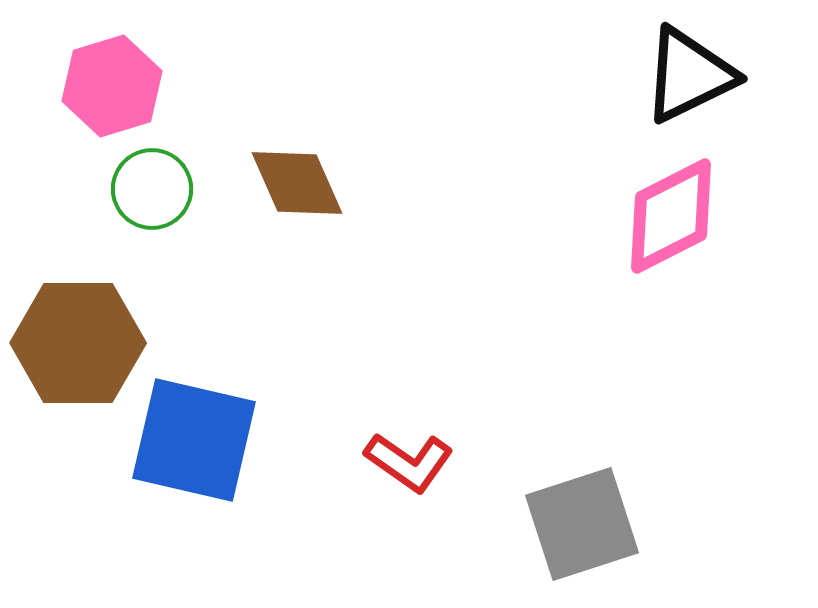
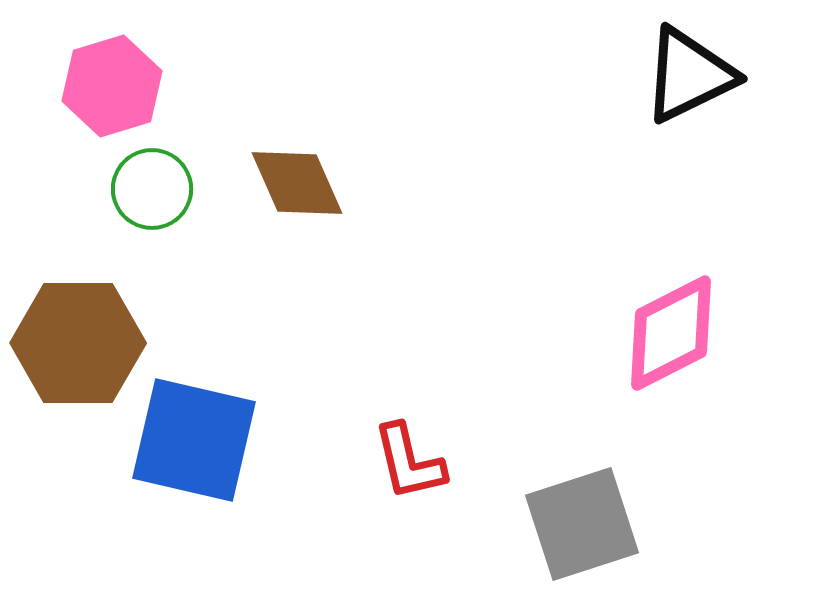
pink diamond: moved 117 px down
red L-shape: rotated 42 degrees clockwise
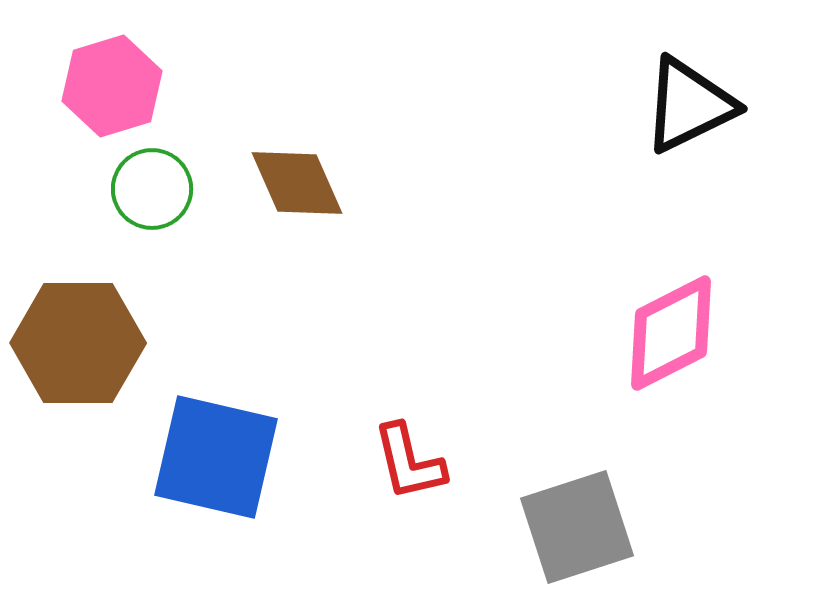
black triangle: moved 30 px down
blue square: moved 22 px right, 17 px down
gray square: moved 5 px left, 3 px down
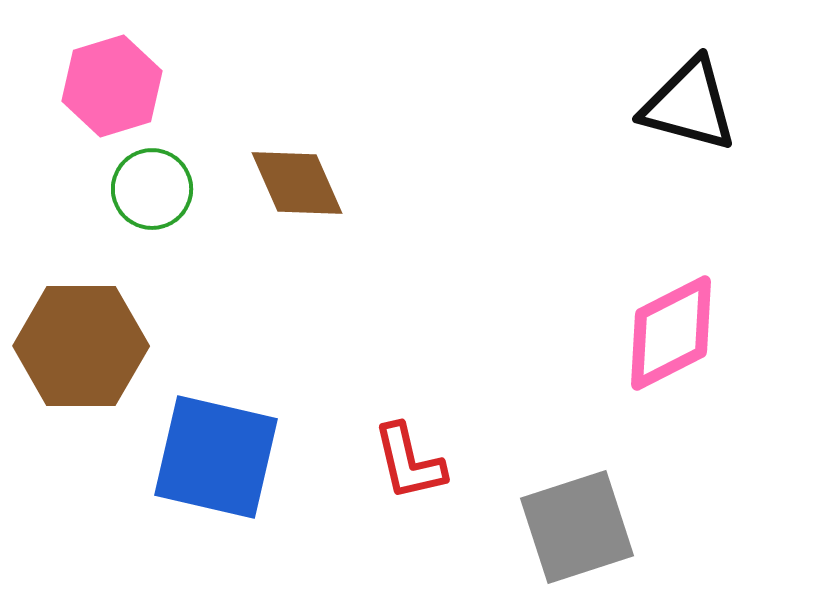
black triangle: rotated 41 degrees clockwise
brown hexagon: moved 3 px right, 3 px down
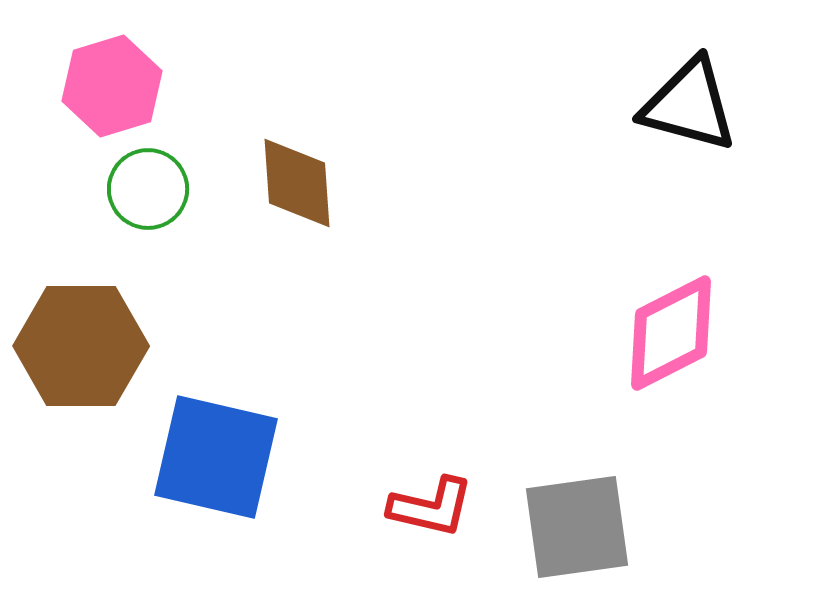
brown diamond: rotated 20 degrees clockwise
green circle: moved 4 px left
red L-shape: moved 22 px right, 45 px down; rotated 64 degrees counterclockwise
gray square: rotated 10 degrees clockwise
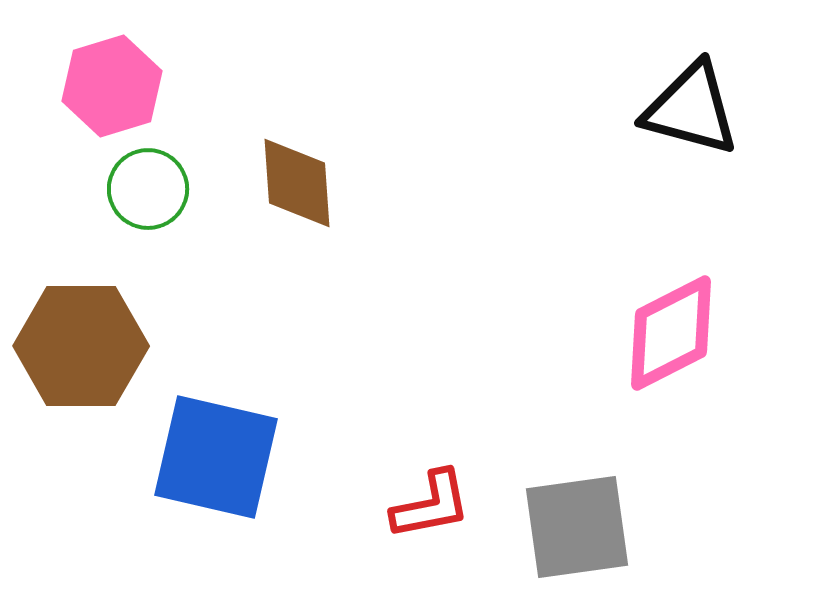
black triangle: moved 2 px right, 4 px down
red L-shape: moved 2 px up; rotated 24 degrees counterclockwise
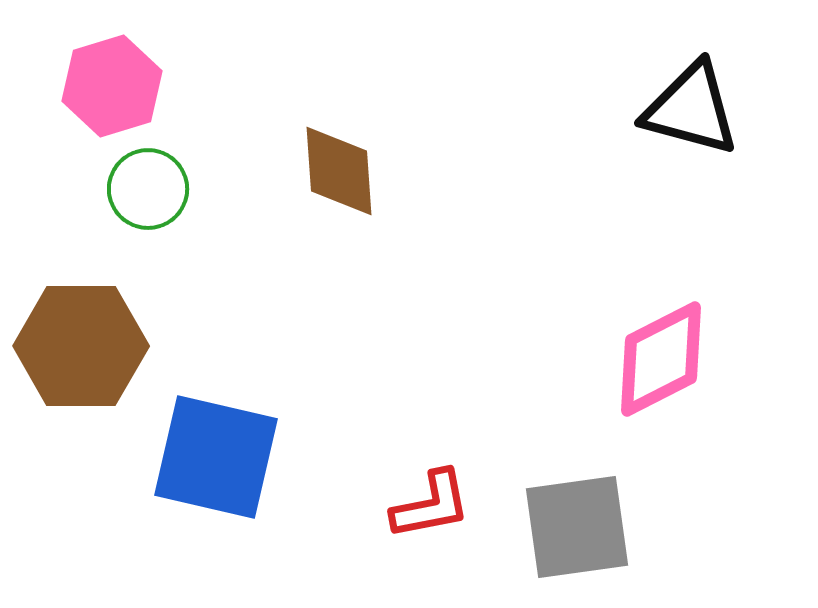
brown diamond: moved 42 px right, 12 px up
pink diamond: moved 10 px left, 26 px down
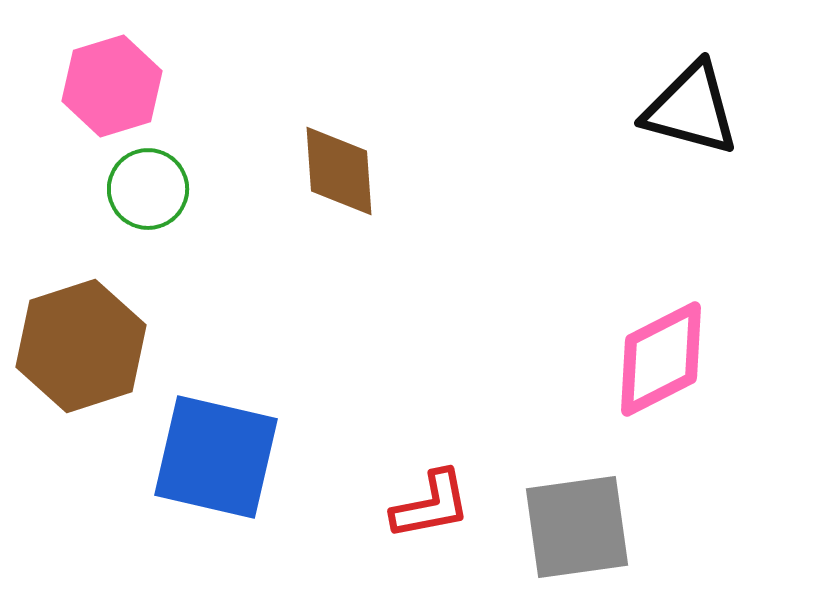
brown hexagon: rotated 18 degrees counterclockwise
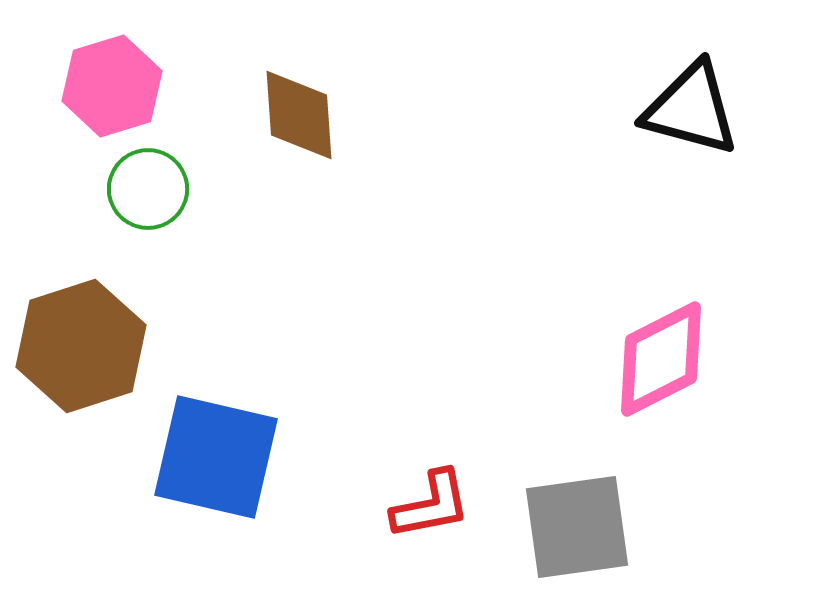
brown diamond: moved 40 px left, 56 px up
